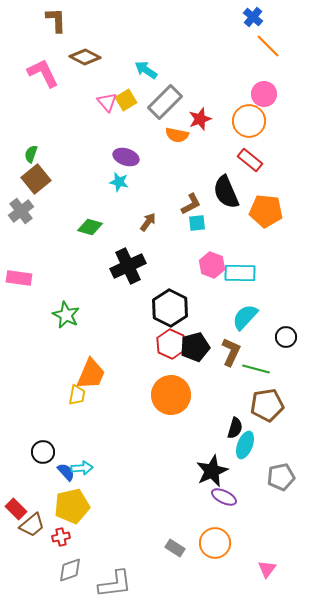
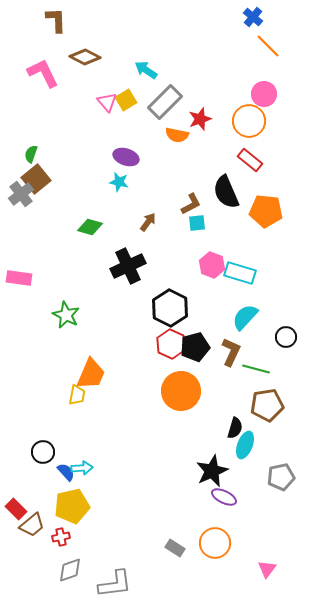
gray cross at (21, 211): moved 17 px up
cyan rectangle at (240, 273): rotated 16 degrees clockwise
orange circle at (171, 395): moved 10 px right, 4 px up
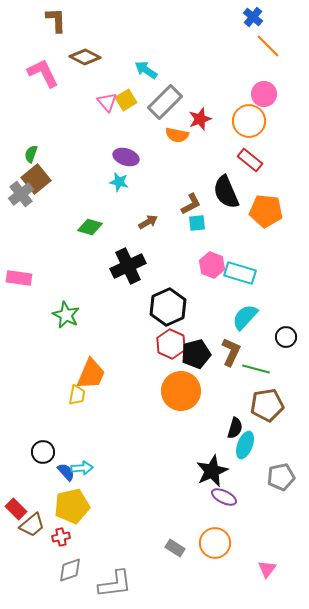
brown arrow at (148, 222): rotated 24 degrees clockwise
black hexagon at (170, 308): moved 2 px left, 1 px up; rotated 9 degrees clockwise
black pentagon at (195, 347): moved 1 px right, 7 px down
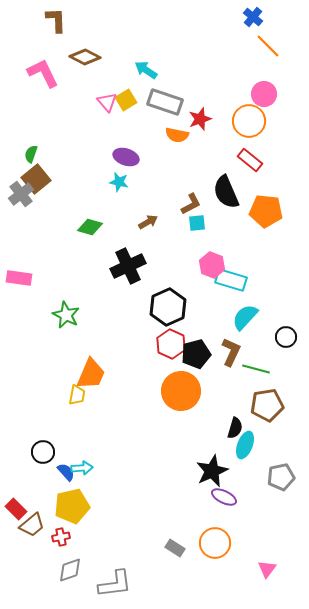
gray rectangle at (165, 102): rotated 64 degrees clockwise
cyan rectangle at (240, 273): moved 9 px left, 7 px down
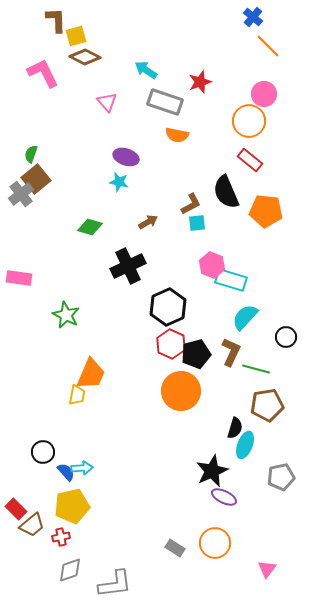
yellow square at (126, 100): moved 50 px left, 64 px up; rotated 15 degrees clockwise
red star at (200, 119): moved 37 px up
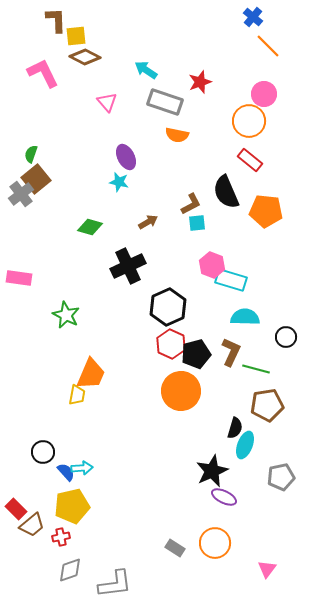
yellow square at (76, 36): rotated 10 degrees clockwise
purple ellipse at (126, 157): rotated 45 degrees clockwise
cyan semicircle at (245, 317): rotated 48 degrees clockwise
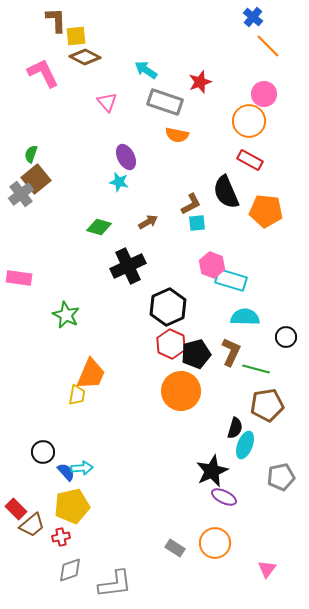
red rectangle at (250, 160): rotated 10 degrees counterclockwise
green diamond at (90, 227): moved 9 px right
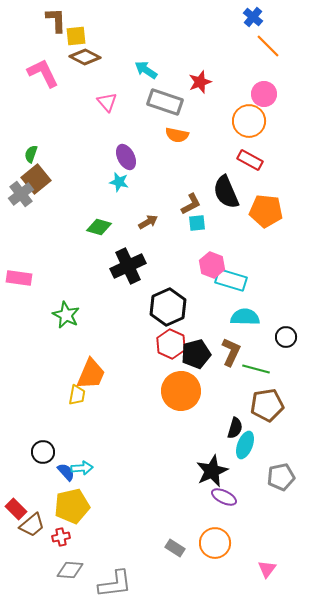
gray diamond at (70, 570): rotated 24 degrees clockwise
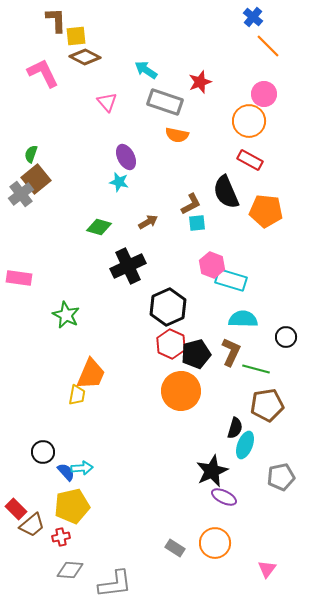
cyan semicircle at (245, 317): moved 2 px left, 2 px down
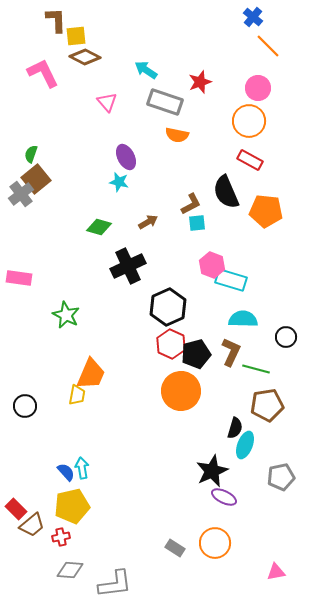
pink circle at (264, 94): moved 6 px left, 6 px up
black circle at (43, 452): moved 18 px left, 46 px up
cyan arrow at (82, 468): rotated 95 degrees counterclockwise
pink triangle at (267, 569): moved 9 px right, 3 px down; rotated 42 degrees clockwise
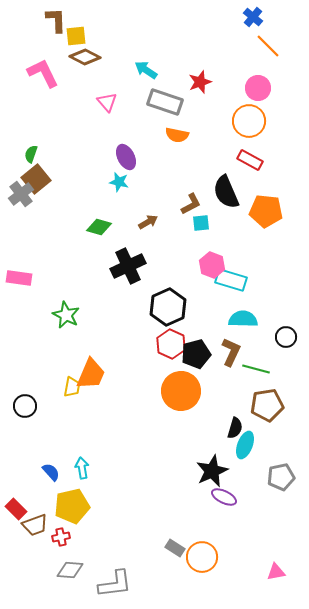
cyan square at (197, 223): moved 4 px right
yellow trapezoid at (77, 395): moved 5 px left, 8 px up
blue semicircle at (66, 472): moved 15 px left
brown trapezoid at (32, 525): moved 3 px right; rotated 20 degrees clockwise
orange circle at (215, 543): moved 13 px left, 14 px down
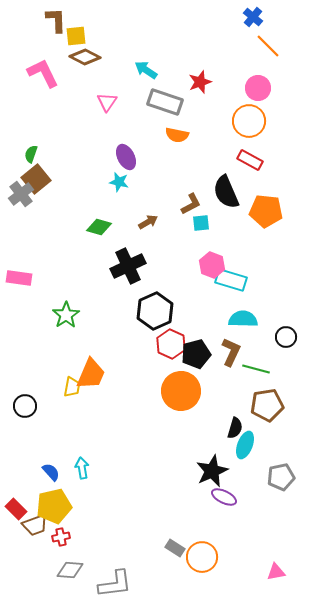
pink triangle at (107, 102): rotated 15 degrees clockwise
black hexagon at (168, 307): moved 13 px left, 4 px down
green star at (66, 315): rotated 12 degrees clockwise
yellow pentagon at (72, 506): moved 18 px left
